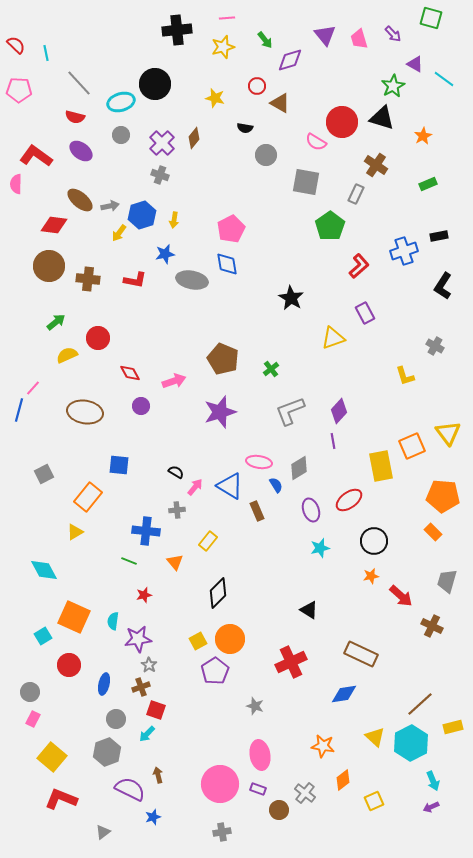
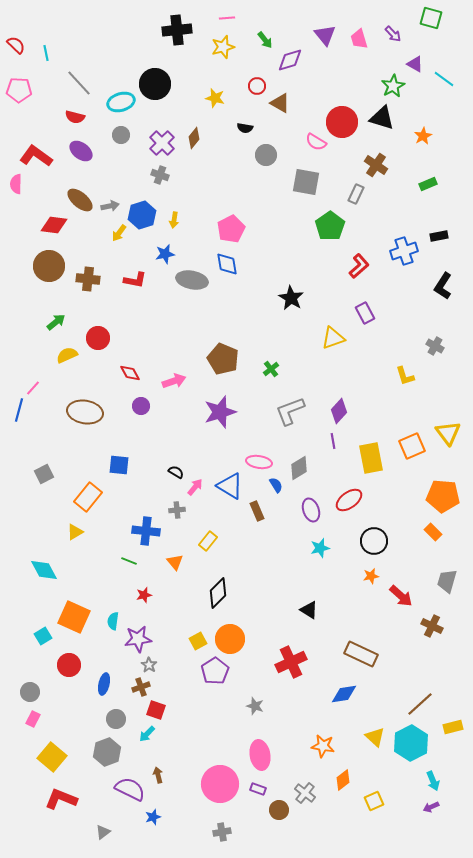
yellow rectangle at (381, 466): moved 10 px left, 8 px up
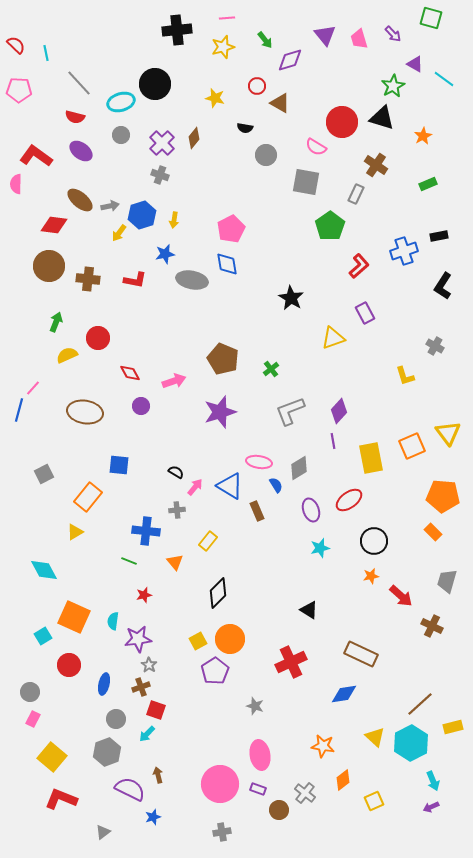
pink semicircle at (316, 142): moved 5 px down
green arrow at (56, 322): rotated 30 degrees counterclockwise
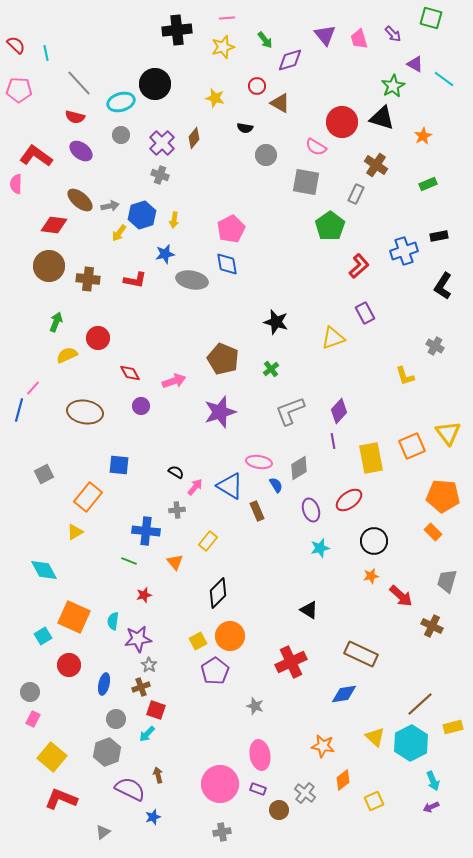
black star at (291, 298): moved 15 px left, 24 px down; rotated 15 degrees counterclockwise
orange circle at (230, 639): moved 3 px up
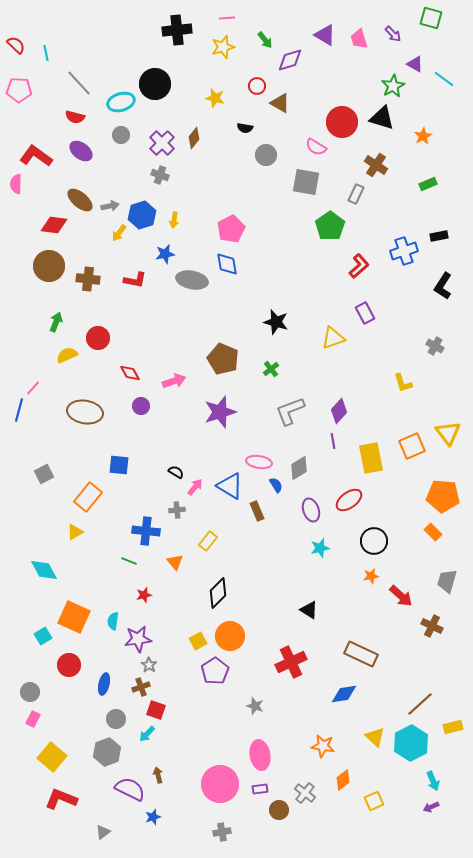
purple triangle at (325, 35): rotated 20 degrees counterclockwise
yellow L-shape at (405, 376): moved 2 px left, 7 px down
purple rectangle at (258, 789): moved 2 px right; rotated 28 degrees counterclockwise
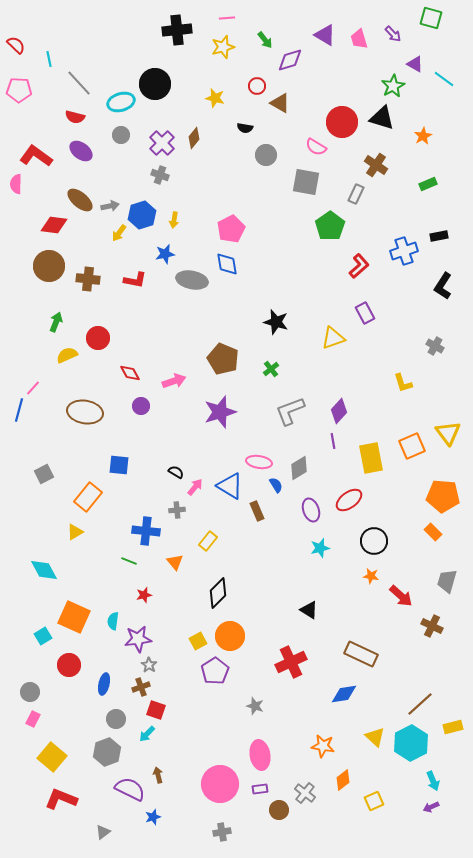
cyan line at (46, 53): moved 3 px right, 6 px down
orange star at (371, 576): rotated 21 degrees clockwise
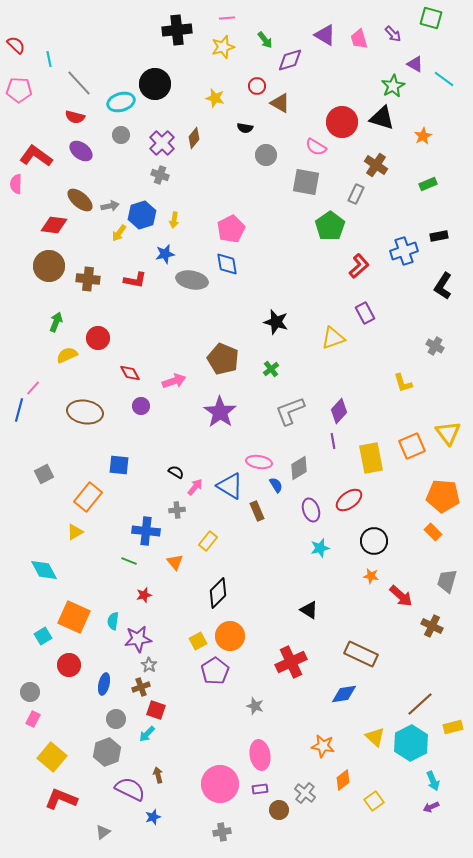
purple star at (220, 412): rotated 20 degrees counterclockwise
yellow square at (374, 801): rotated 12 degrees counterclockwise
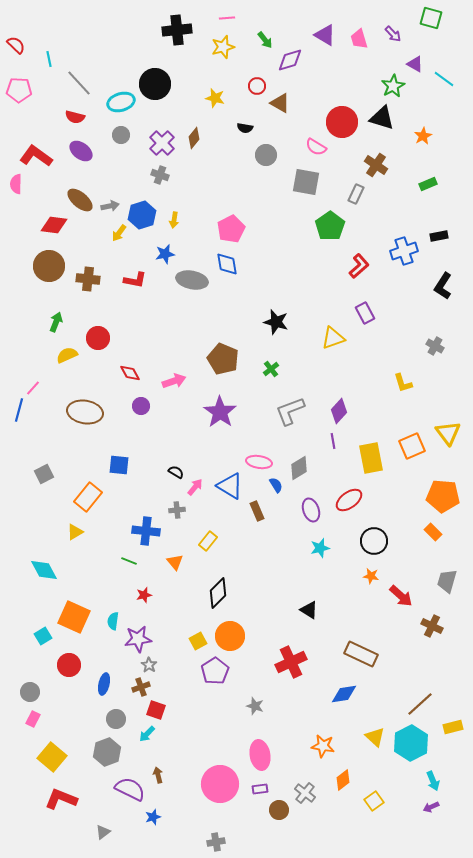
gray cross at (222, 832): moved 6 px left, 10 px down
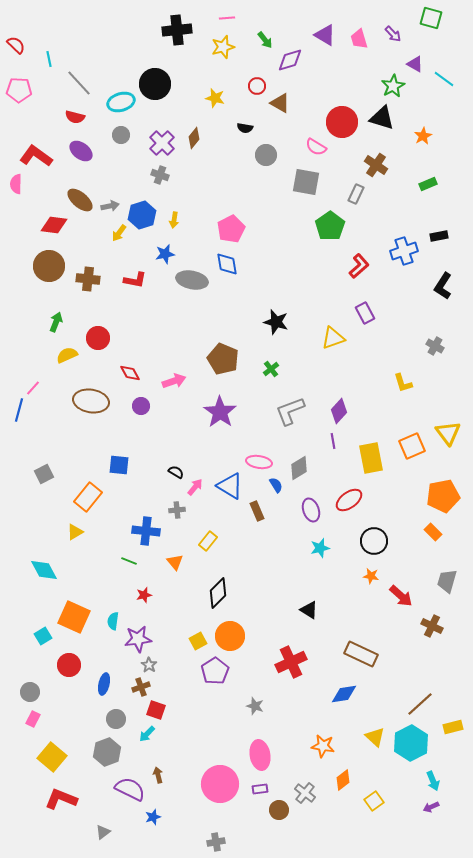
brown ellipse at (85, 412): moved 6 px right, 11 px up
orange pentagon at (443, 496): rotated 16 degrees counterclockwise
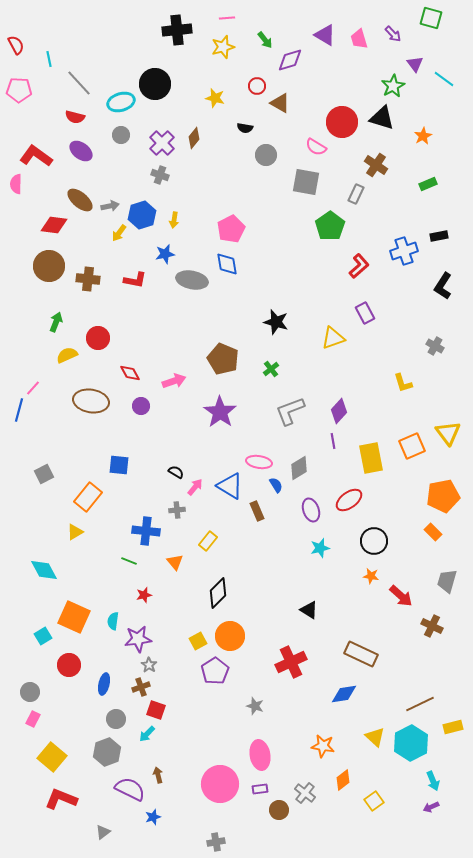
red semicircle at (16, 45): rotated 18 degrees clockwise
purple triangle at (415, 64): rotated 24 degrees clockwise
brown line at (420, 704): rotated 16 degrees clockwise
